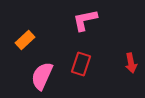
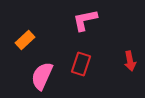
red arrow: moved 1 px left, 2 px up
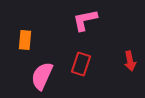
orange rectangle: rotated 42 degrees counterclockwise
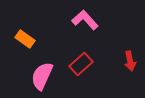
pink L-shape: rotated 60 degrees clockwise
orange rectangle: moved 1 px up; rotated 60 degrees counterclockwise
red rectangle: rotated 30 degrees clockwise
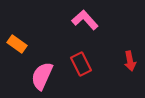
orange rectangle: moved 8 px left, 5 px down
red rectangle: rotated 75 degrees counterclockwise
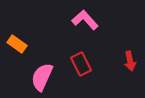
pink semicircle: moved 1 px down
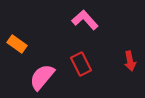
pink semicircle: rotated 16 degrees clockwise
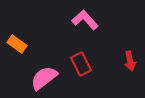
pink semicircle: moved 2 px right, 1 px down; rotated 12 degrees clockwise
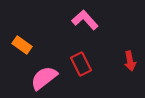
orange rectangle: moved 5 px right, 1 px down
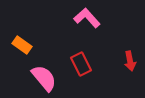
pink L-shape: moved 2 px right, 2 px up
pink semicircle: rotated 88 degrees clockwise
